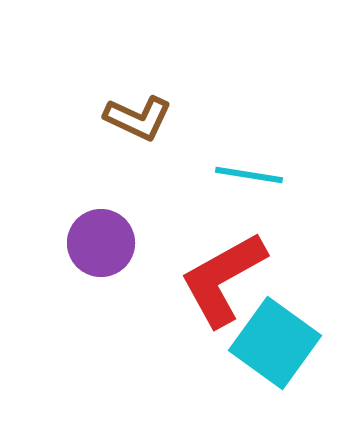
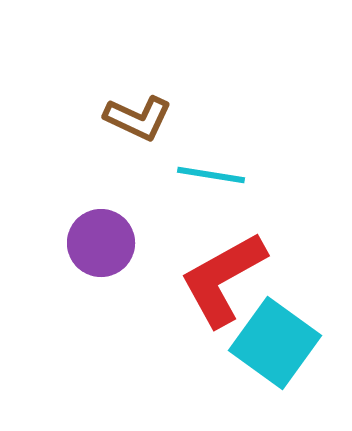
cyan line: moved 38 px left
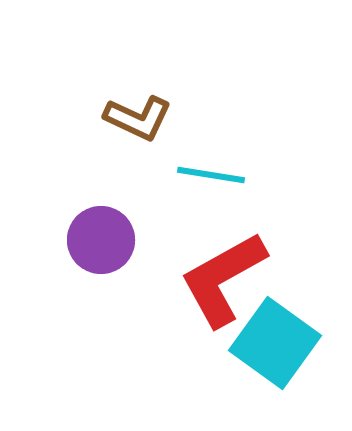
purple circle: moved 3 px up
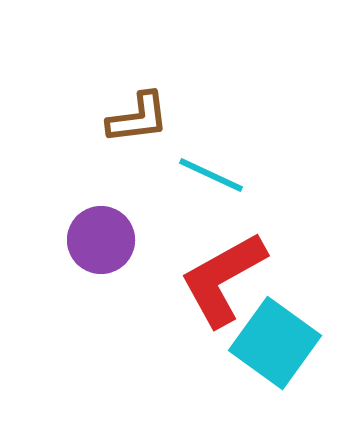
brown L-shape: rotated 32 degrees counterclockwise
cyan line: rotated 16 degrees clockwise
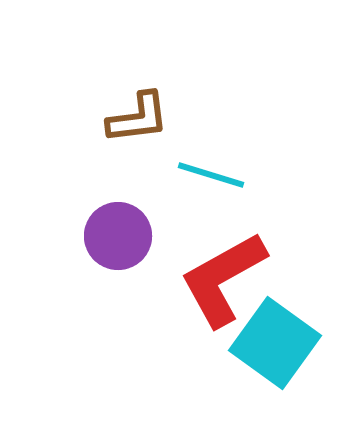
cyan line: rotated 8 degrees counterclockwise
purple circle: moved 17 px right, 4 px up
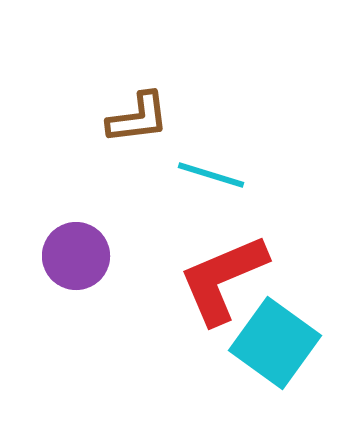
purple circle: moved 42 px left, 20 px down
red L-shape: rotated 6 degrees clockwise
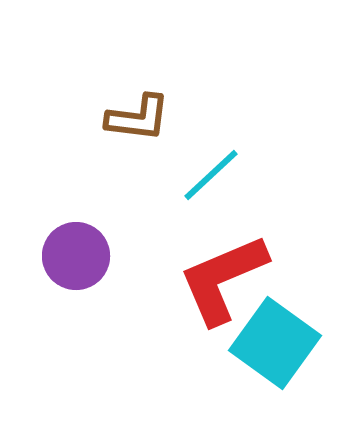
brown L-shape: rotated 14 degrees clockwise
cyan line: rotated 60 degrees counterclockwise
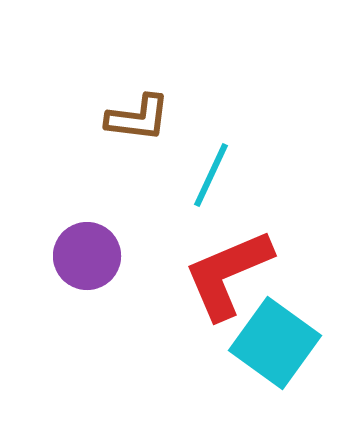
cyan line: rotated 22 degrees counterclockwise
purple circle: moved 11 px right
red L-shape: moved 5 px right, 5 px up
